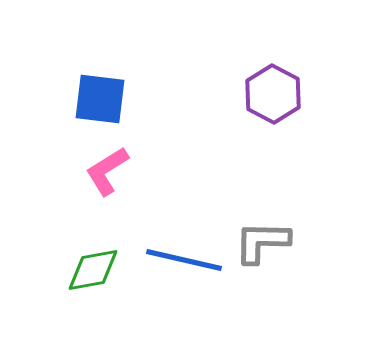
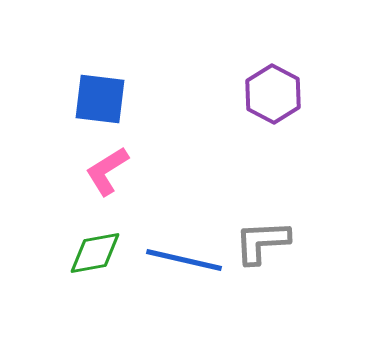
gray L-shape: rotated 4 degrees counterclockwise
green diamond: moved 2 px right, 17 px up
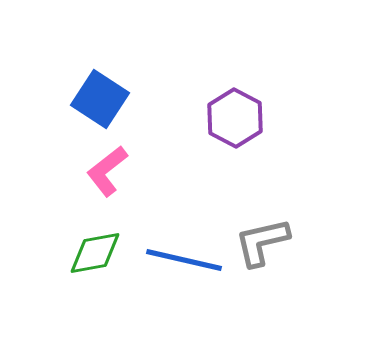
purple hexagon: moved 38 px left, 24 px down
blue square: rotated 26 degrees clockwise
pink L-shape: rotated 6 degrees counterclockwise
gray L-shape: rotated 10 degrees counterclockwise
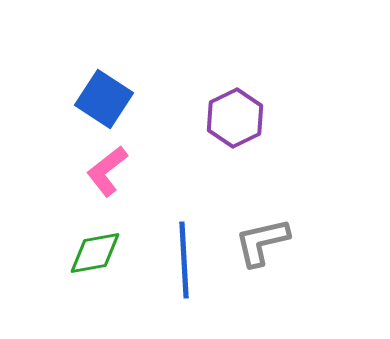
blue square: moved 4 px right
purple hexagon: rotated 6 degrees clockwise
blue line: rotated 74 degrees clockwise
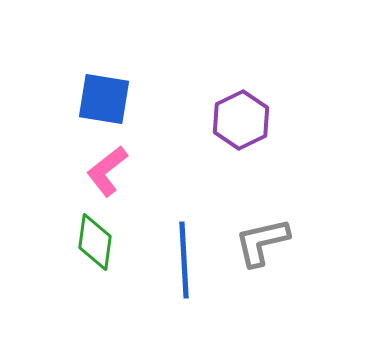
blue square: rotated 24 degrees counterclockwise
purple hexagon: moved 6 px right, 2 px down
green diamond: moved 11 px up; rotated 72 degrees counterclockwise
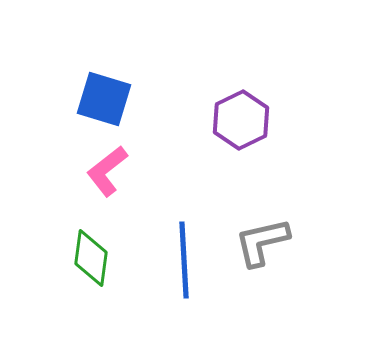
blue square: rotated 8 degrees clockwise
green diamond: moved 4 px left, 16 px down
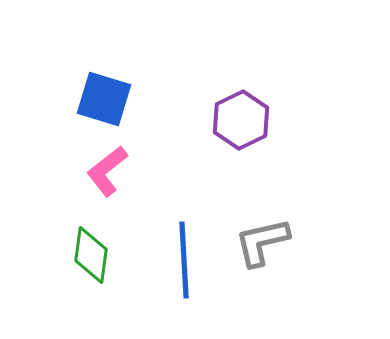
green diamond: moved 3 px up
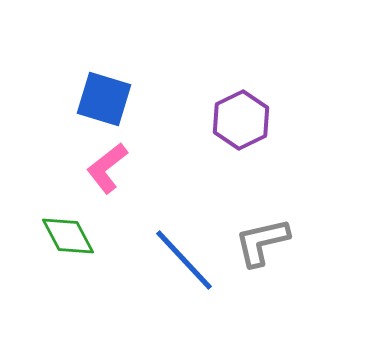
pink L-shape: moved 3 px up
green diamond: moved 23 px left, 19 px up; rotated 36 degrees counterclockwise
blue line: rotated 40 degrees counterclockwise
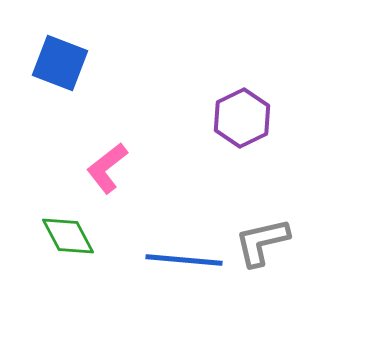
blue square: moved 44 px left, 36 px up; rotated 4 degrees clockwise
purple hexagon: moved 1 px right, 2 px up
blue line: rotated 42 degrees counterclockwise
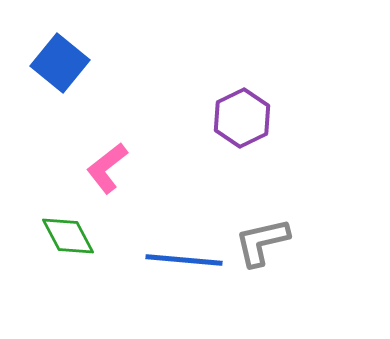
blue square: rotated 18 degrees clockwise
